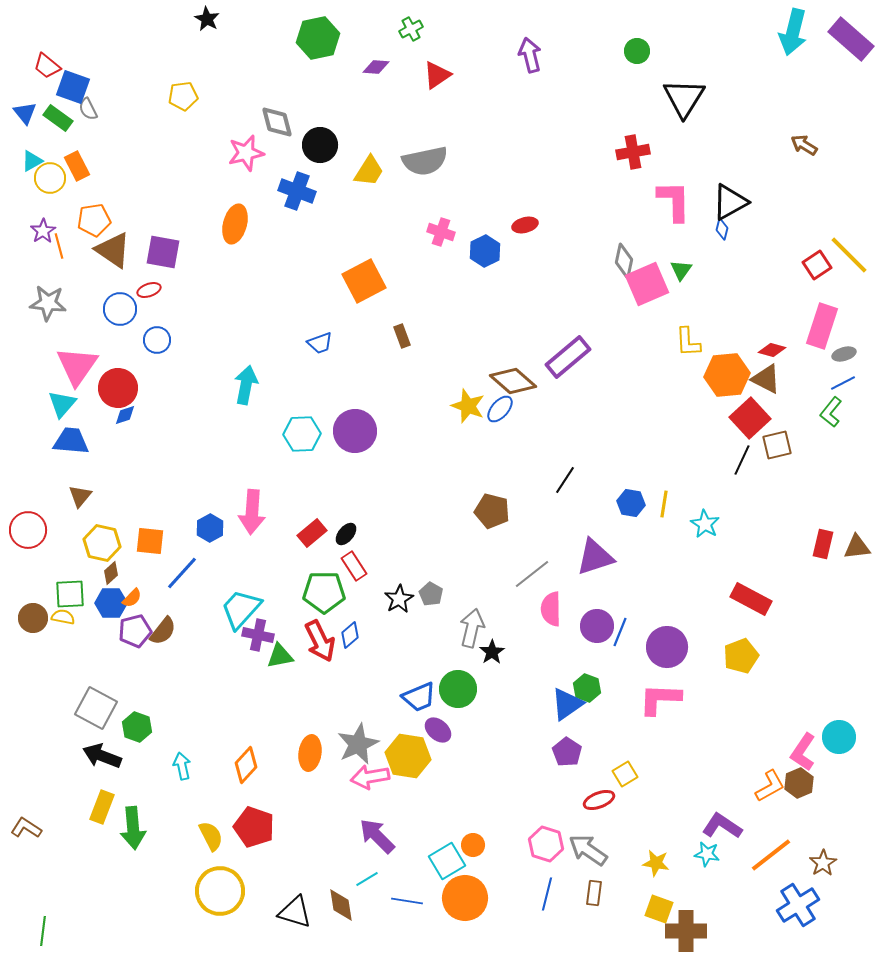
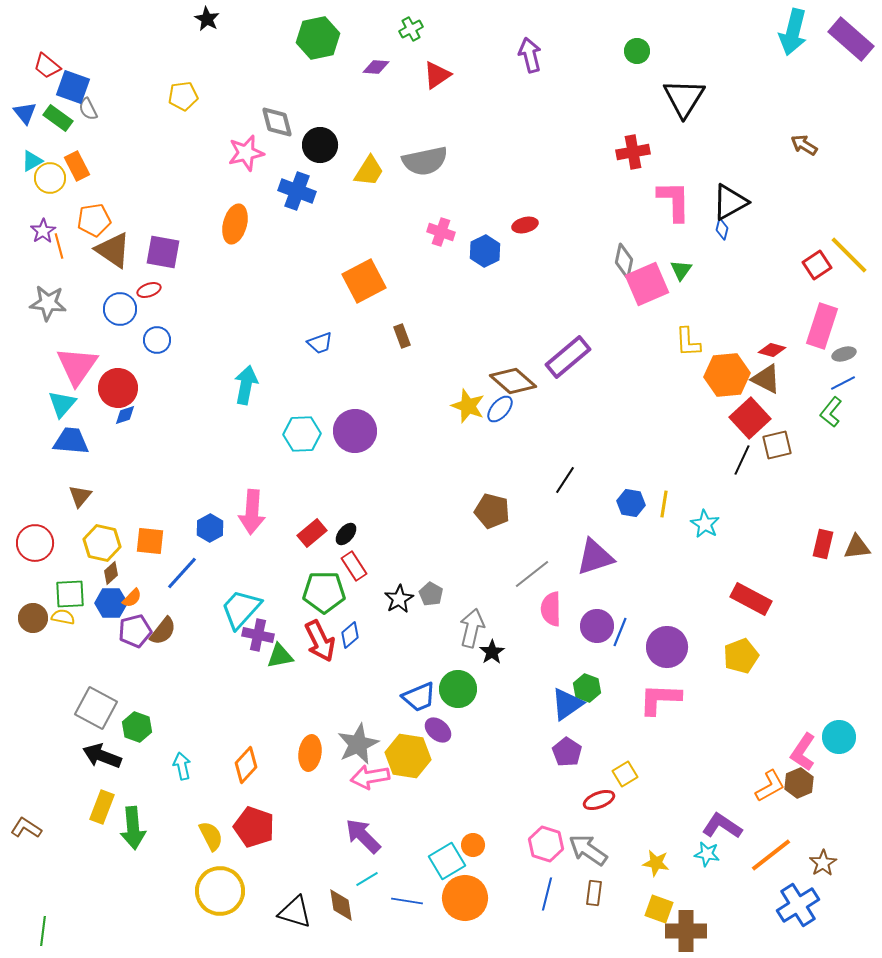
red circle at (28, 530): moved 7 px right, 13 px down
purple arrow at (377, 836): moved 14 px left
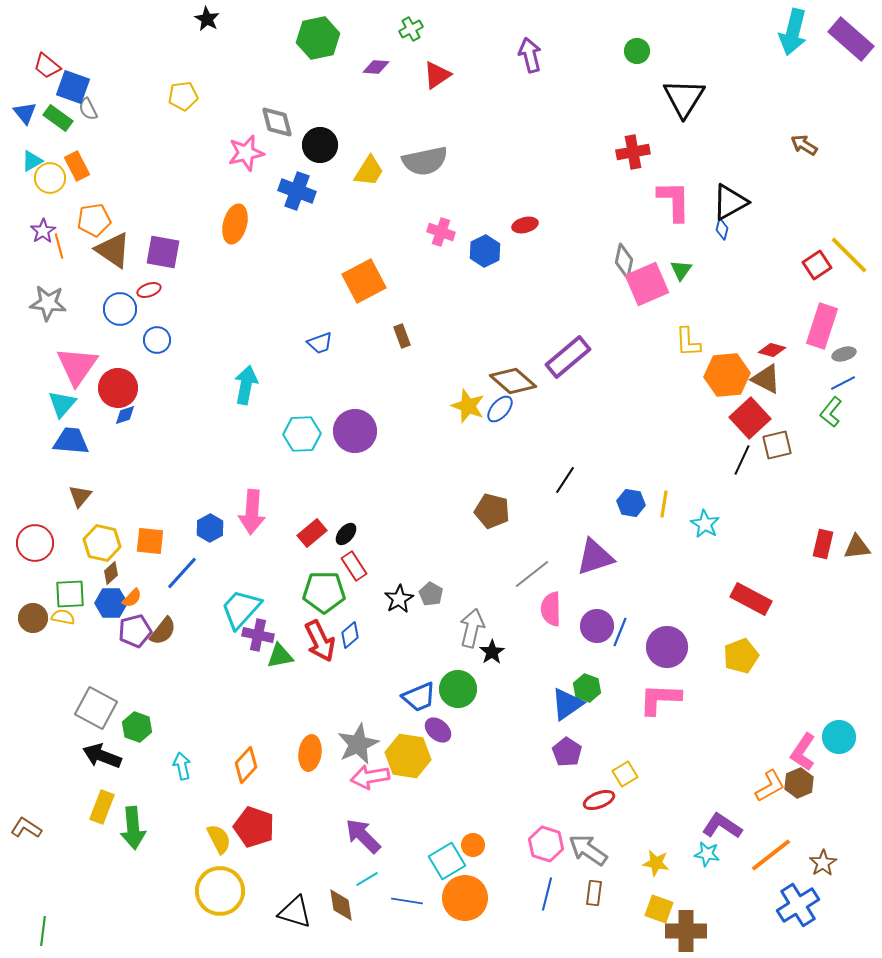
yellow semicircle at (211, 836): moved 8 px right, 3 px down
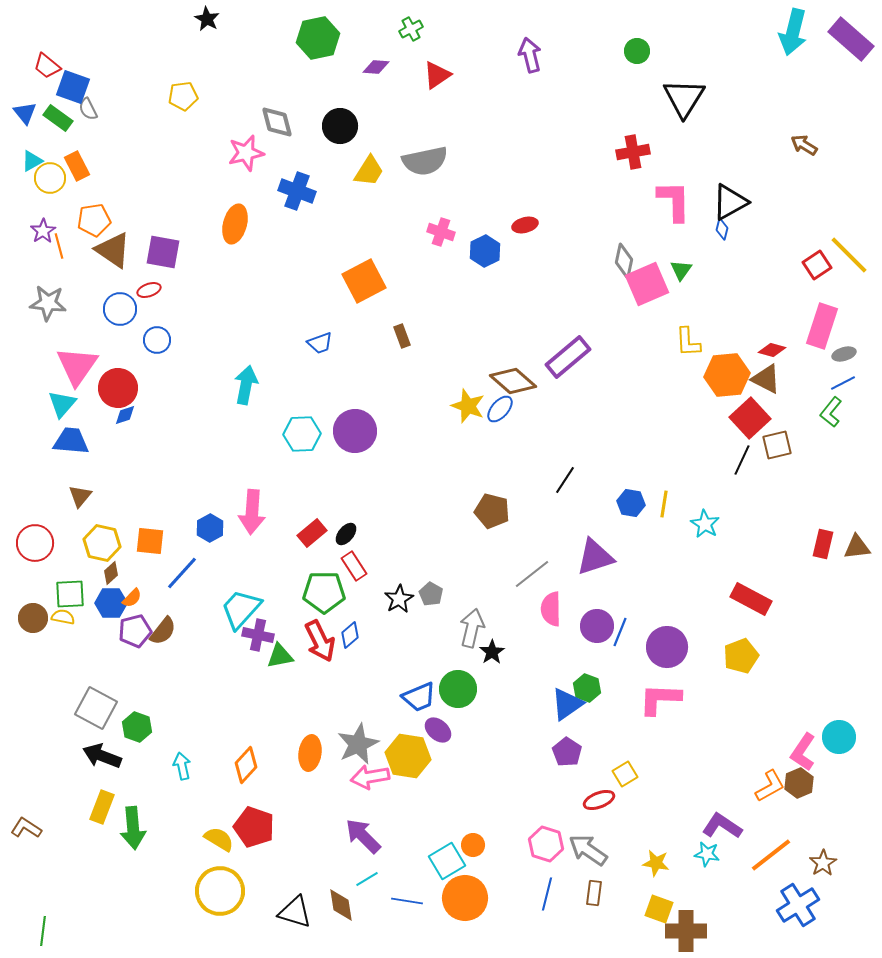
black circle at (320, 145): moved 20 px right, 19 px up
yellow semicircle at (219, 839): rotated 32 degrees counterclockwise
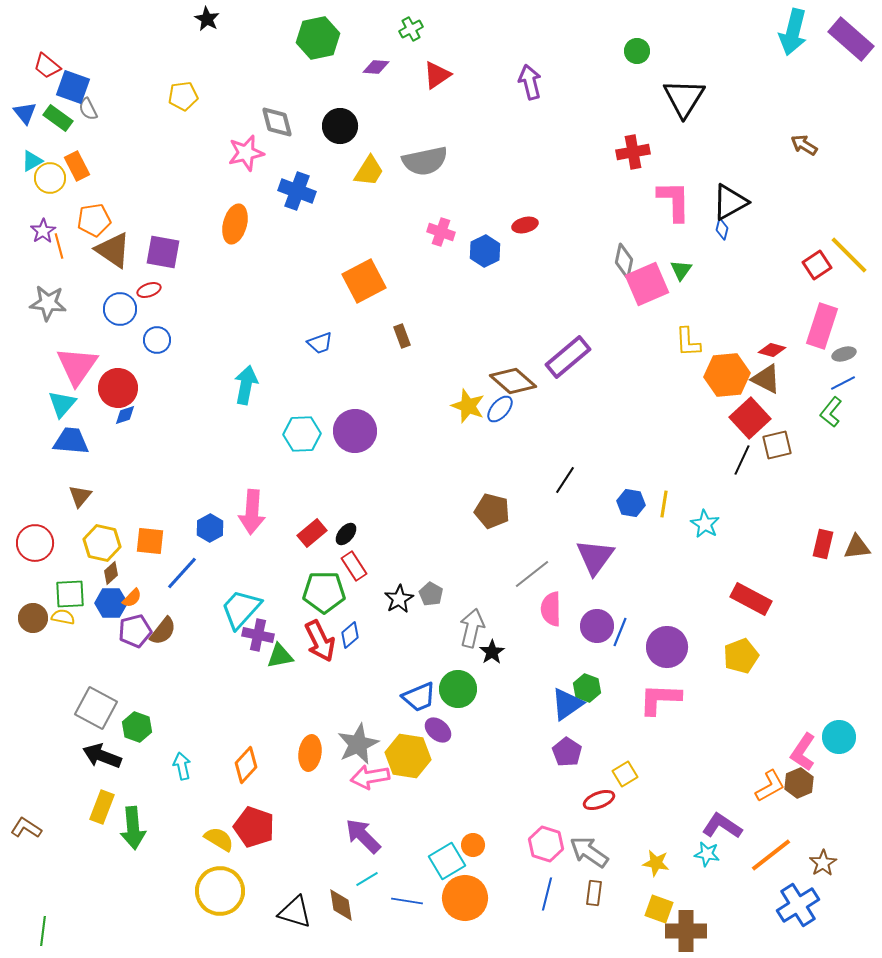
purple arrow at (530, 55): moved 27 px down
purple triangle at (595, 557): rotated 36 degrees counterclockwise
gray arrow at (588, 850): moved 1 px right, 2 px down
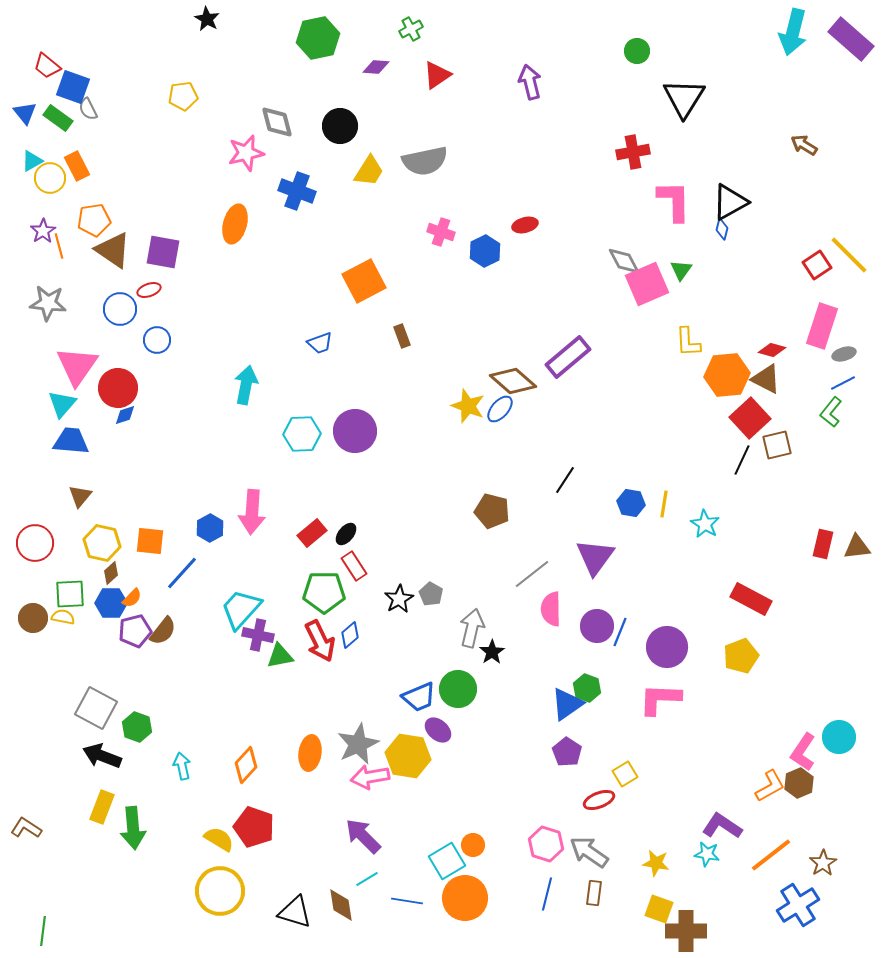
gray diamond at (624, 261): rotated 40 degrees counterclockwise
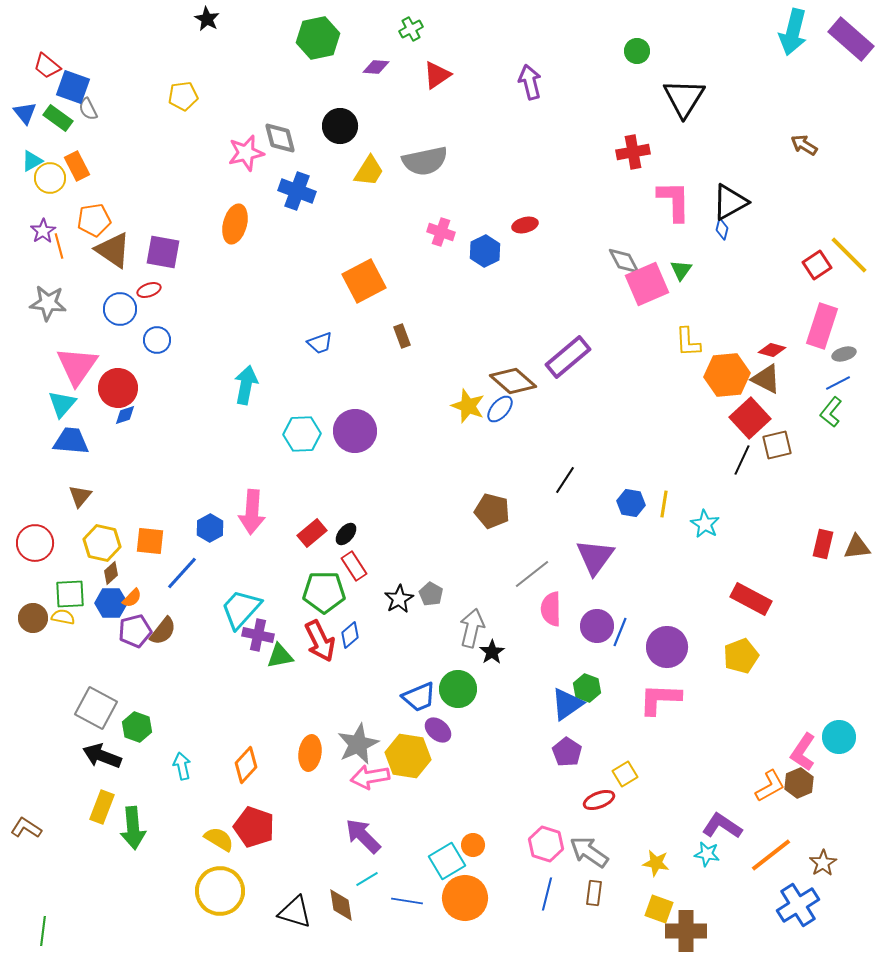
gray diamond at (277, 122): moved 3 px right, 16 px down
blue line at (843, 383): moved 5 px left
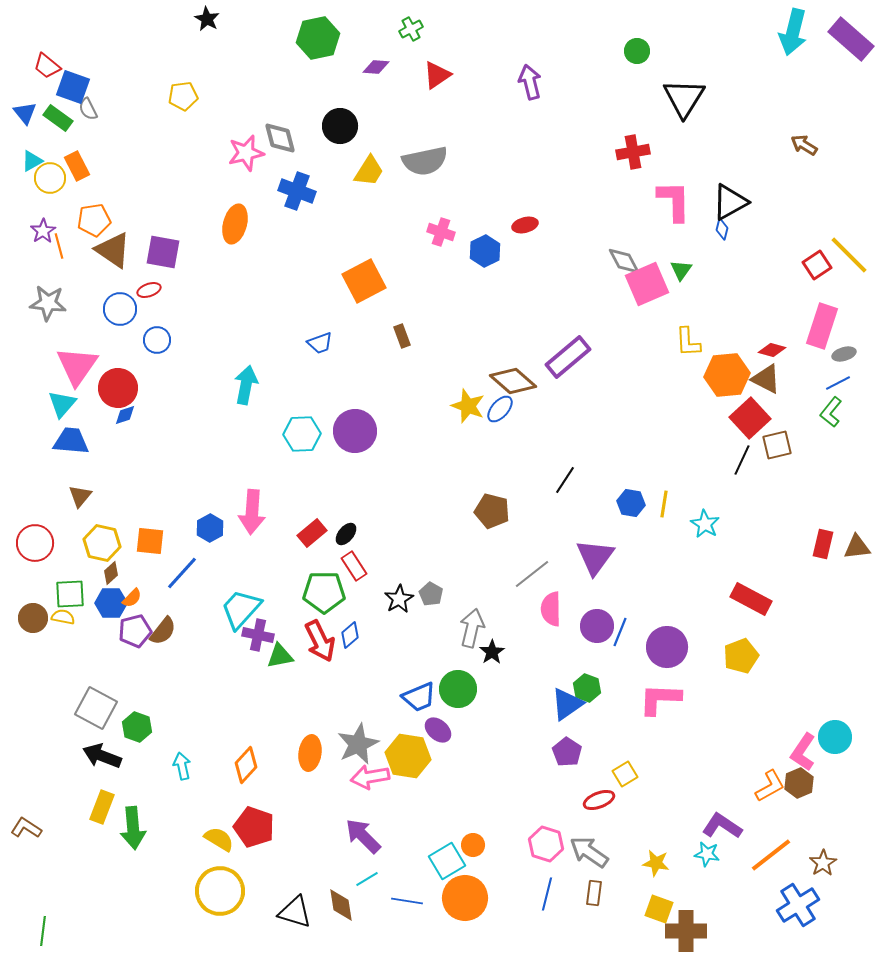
cyan circle at (839, 737): moved 4 px left
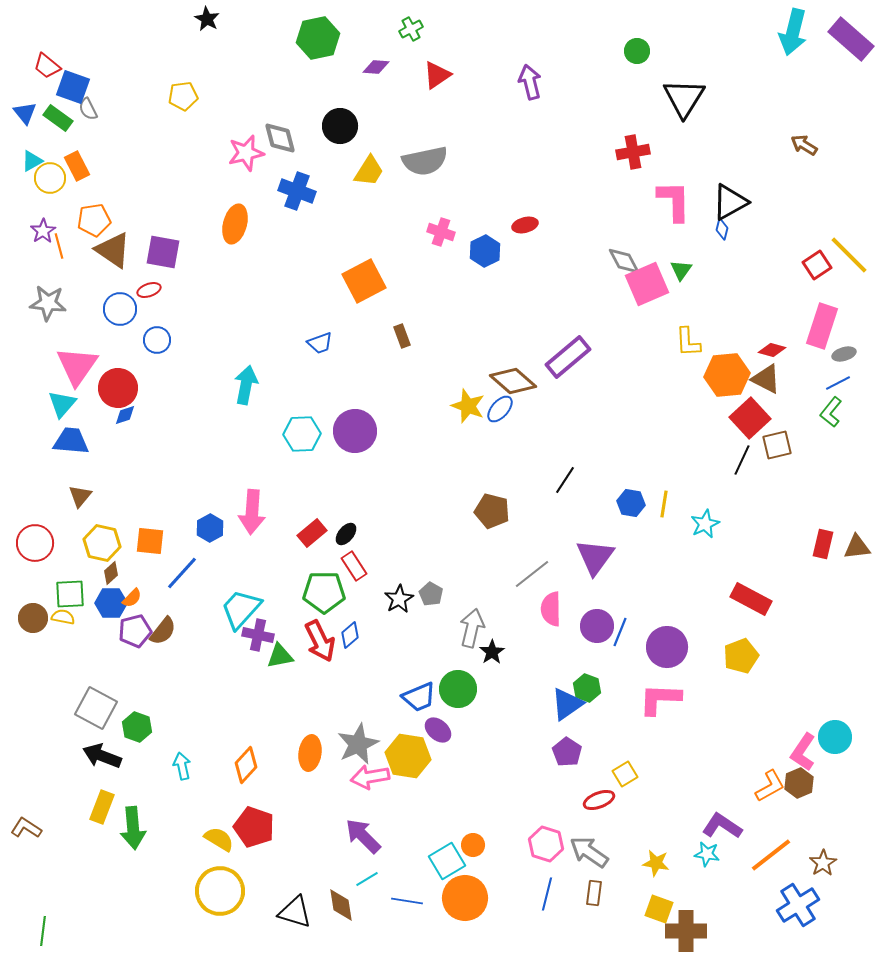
cyan star at (705, 524): rotated 16 degrees clockwise
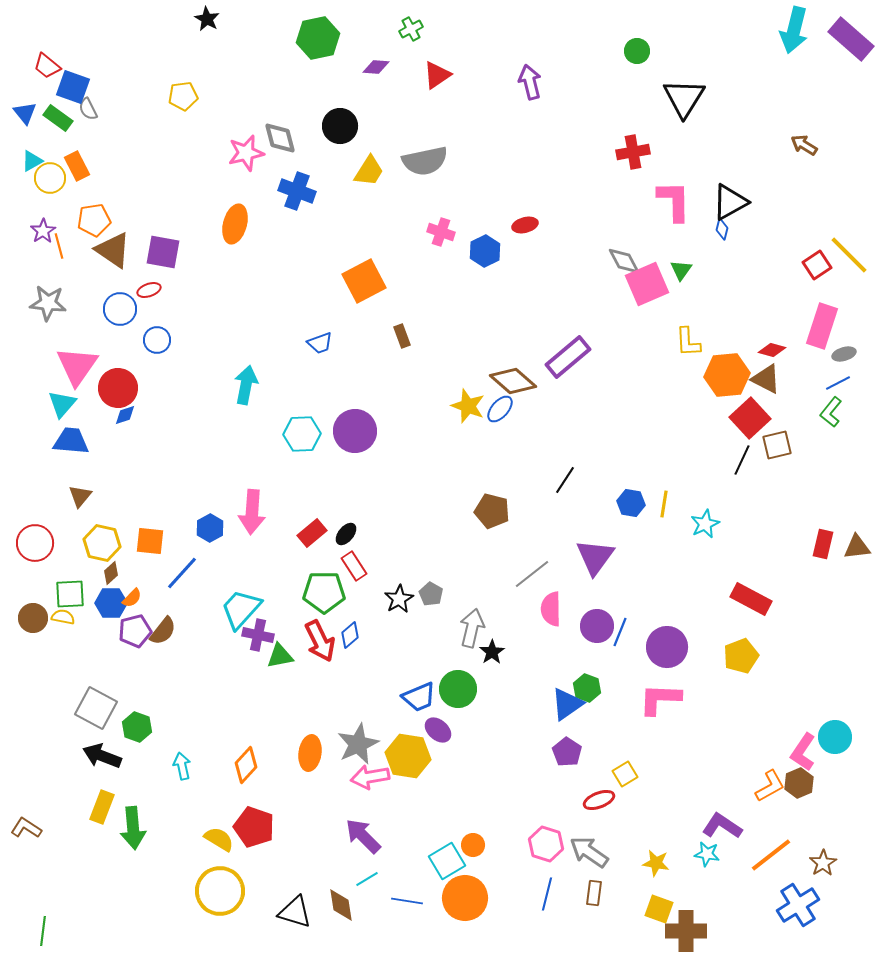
cyan arrow at (793, 32): moved 1 px right, 2 px up
